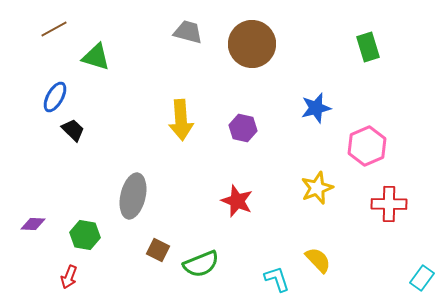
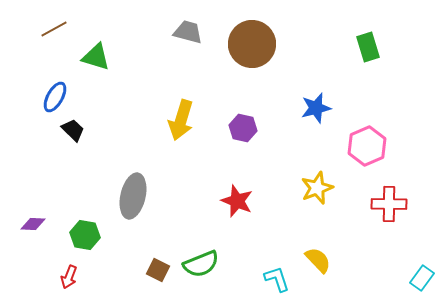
yellow arrow: rotated 21 degrees clockwise
brown square: moved 20 px down
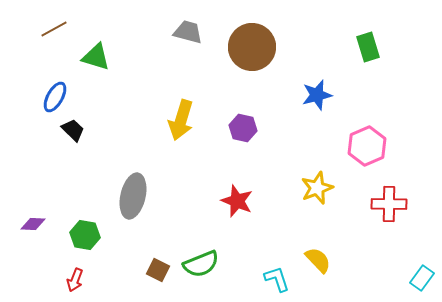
brown circle: moved 3 px down
blue star: moved 1 px right, 13 px up
red arrow: moved 6 px right, 3 px down
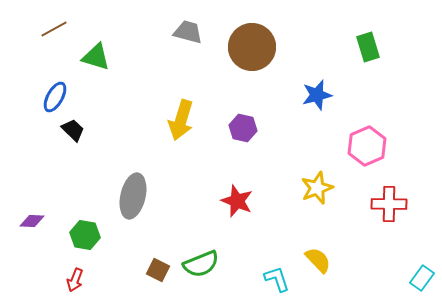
purple diamond: moved 1 px left, 3 px up
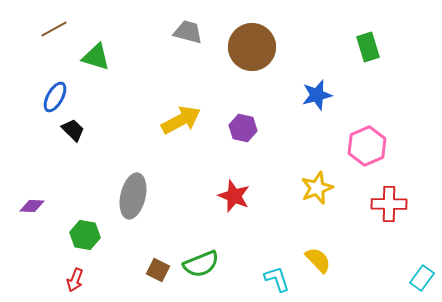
yellow arrow: rotated 135 degrees counterclockwise
red star: moved 3 px left, 5 px up
purple diamond: moved 15 px up
